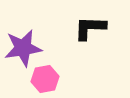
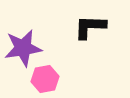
black L-shape: moved 1 px up
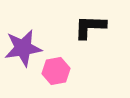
pink hexagon: moved 11 px right, 8 px up
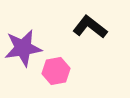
black L-shape: rotated 36 degrees clockwise
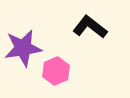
pink hexagon: rotated 12 degrees counterclockwise
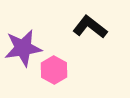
pink hexagon: moved 2 px left, 1 px up; rotated 8 degrees counterclockwise
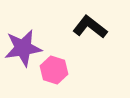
pink hexagon: rotated 12 degrees counterclockwise
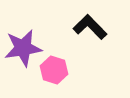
black L-shape: rotated 8 degrees clockwise
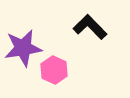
pink hexagon: rotated 8 degrees clockwise
